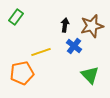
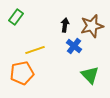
yellow line: moved 6 px left, 2 px up
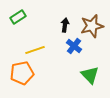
green rectangle: moved 2 px right; rotated 21 degrees clockwise
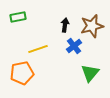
green rectangle: rotated 21 degrees clockwise
blue cross: rotated 14 degrees clockwise
yellow line: moved 3 px right, 1 px up
green triangle: moved 2 px up; rotated 24 degrees clockwise
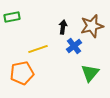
green rectangle: moved 6 px left
black arrow: moved 2 px left, 2 px down
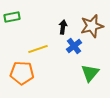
orange pentagon: rotated 15 degrees clockwise
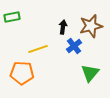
brown star: moved 1 px left
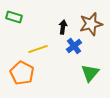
green rectangle: moved 2 px right; rotated 28 degrees clockwise
brown star: moved 2 px up
orange pentagon: rotated 25 degrees clockwise
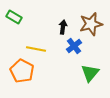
green rectangle: rotated 14 degrees clockwise
yellow line: moved 2 px left; rotated 30 degrees clockwise
orange pentagon: moved 2 px up
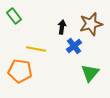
green rectangle: moved 1 px up; rotated 21 degrees clockwise
black arrow: moved 1 px left
orange pentagon: moved 2 px left; rotated 20 degrees counterclockwise
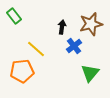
yellow line: rotated 30 degrees clockwise
orange pentagon: moved 2 px right; rotated 15 degrees counterclockwise
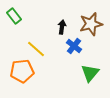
blue cross: rotated 14 degrees counterclockwise
